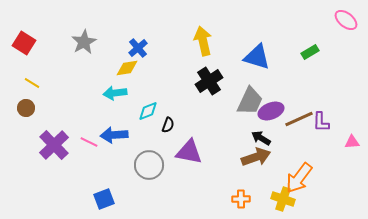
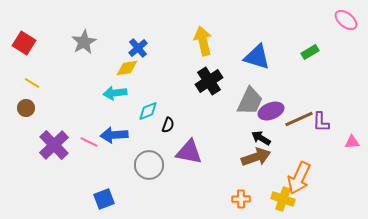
orange arrow: rotated 12 degrees counterclockwise
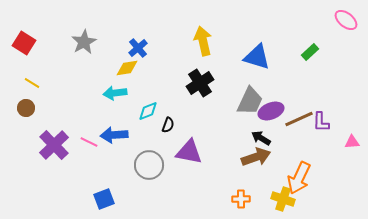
green rectangle: rotated 12 degrees counterclockwise
black cross: moved 9 px left, 2 px down
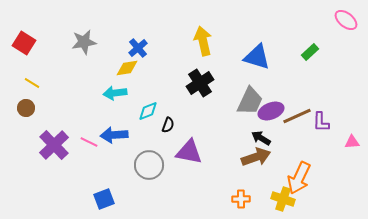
gray star: rotated 20 degrees clockwise
brown line: moved 2 px left, 3 px up
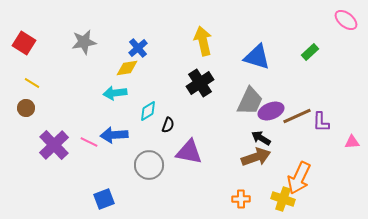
cyan diamond: rotated 10 degrees counterclockwise
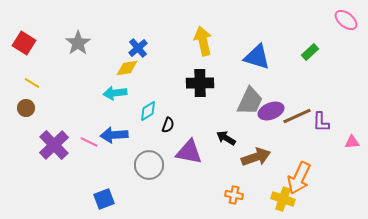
gray star: moved 6 px left, 1 px down; rotated 25 degrees counterclockwise
black cross: rotated 32 degrees clockwise
black arrow: moved 35 px left
orange cross: moved 7 px left, 4 px up; rotated 12 degrees clockwise
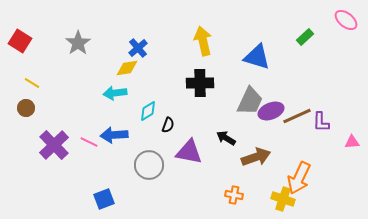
red square: moved 4 px left, 2 px up
green rectangle: moved 5 px left, 15 px up
